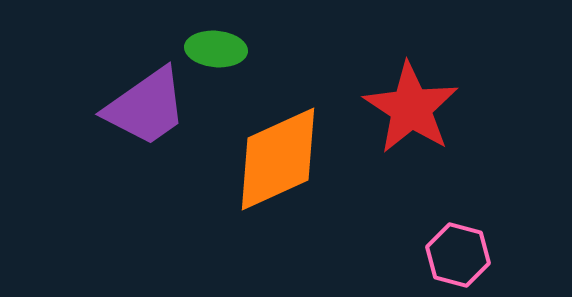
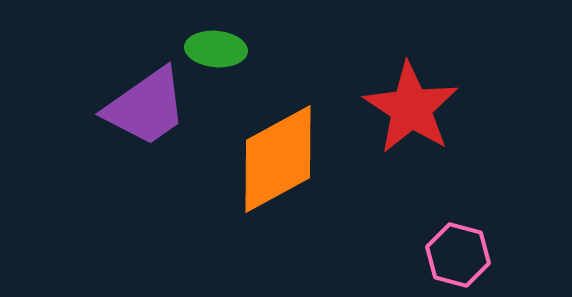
orange diamond: rotated 4 degrees counterclockwise
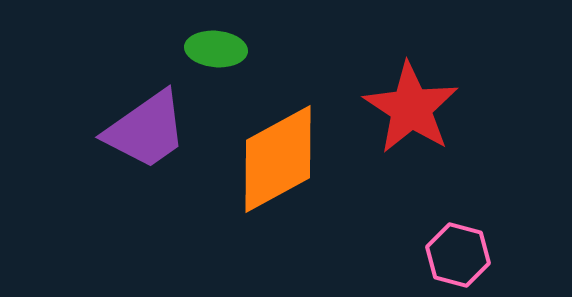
purple trapezoid: moved 23 px down
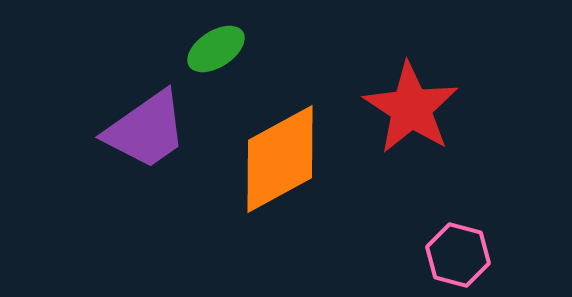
green ellipse: rotated 38 degrees counterclockwise
orange diamond: moved 2 px right
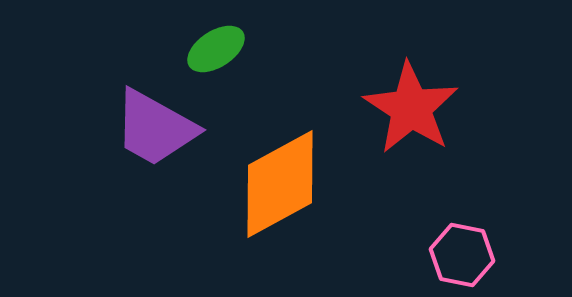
purple trapezoid: moved 9 px right, 2 px up; rotated 64 degrees clockwise
orange diamond: moved 25 px down
pink hexagon: moved 4 px right; rotated 4 degrees counterclockwise
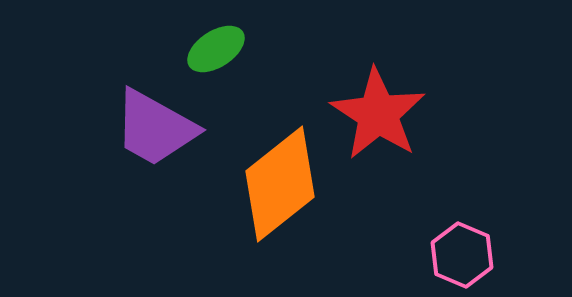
red star: moved 33 px left, 6 px down
orange diamond: rotated 10 degrees counterclockwise
pink hexagon: rotated 12 degrees clockwise
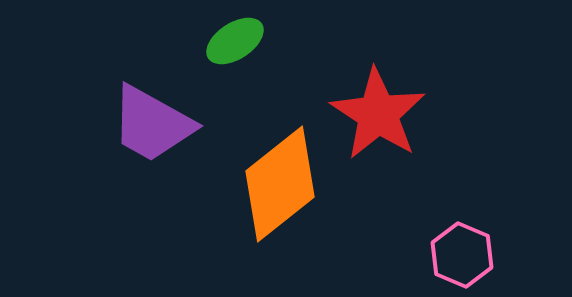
green ellipse: moved 19 px right, 8 px up
purple trapezoid: moved 3 px left, 4 px up
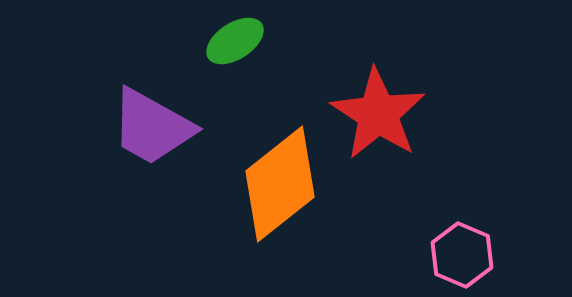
purple trapezoid: moved 3 px down
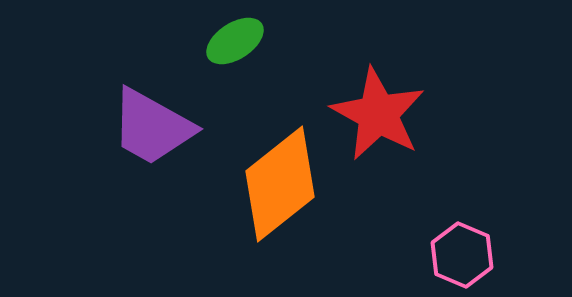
red star: rotated 4 degrees counterclockwise
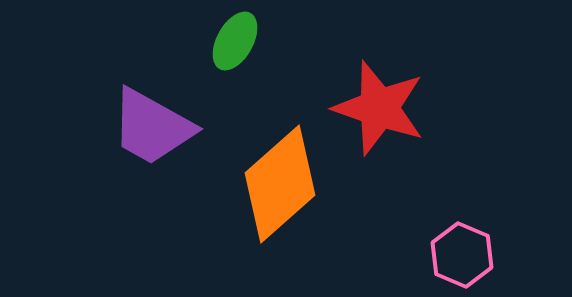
green ellipse: rotated 28 degrees counterclockwise
red star: moved 1 px right, 6 px up; rotated 10 degrees counterclockwise
orange diamond: rotated 3 degrees counterclockwise
